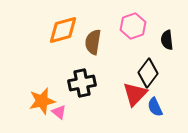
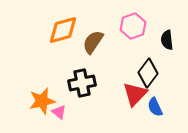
brown semicircle: rotated 25 degrees clockwise
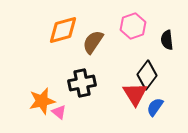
black diamond: moved 1 px left, 2 px down
red triangle: rotated 16 degrees counterclockwise
blue semicircle: rotated 60 degrees clockwise
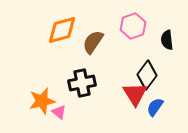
orange diamond: moved 1 px left
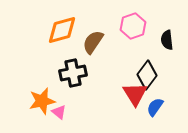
black cross: moved 9 px left, 10 px up
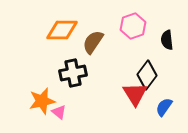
orange diamond: rotated 16 degrees clockwise
blue semicircle: moved 9 px right
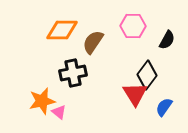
pink hexagon: rotated 20 degrees clockwise
black semicircle: rotated 144 degrees counterclockwise
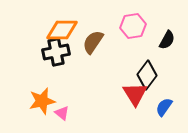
pink hexagon: rotated 10 degrees counterclockwise
black cross: moved 17 px left, 21 px up
pink triangle: moved 3 px right, 1 px down
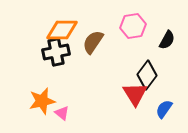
blue semicircle: moved 2 px down
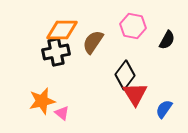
pink hexagon: rotated 20 degrees clockwise
black diamond: moved 22 px left
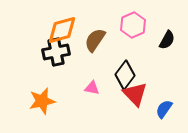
pink hexagon: moved 1 px up; rotated 25 degrees clockwise
orange diamond: rotated 16 degrees counterclockwise
brown semicircle: moved 2 px right, 2 px up
red triangle: rotated 12 degrees counterclockwise
pink triangle: moved 30 px right, 25 px up; rotated 28 degrees counterclockwise
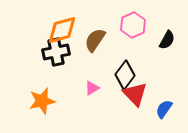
pink triangle: rotated 42 degrees counterclockwise
